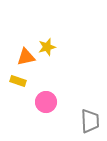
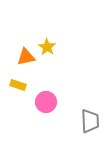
yellow star: rotated 24 degrees counterclockwise
yellow rectangle: moved 4 px down
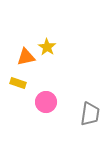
yellow rectangle: moved 2 px up
gray trapezoid: moved 7 px up; rotated 10 degrees clockwise
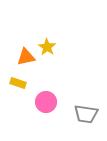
gray trapezoid: moved 4 px left; rotated 90 degrees clockwise
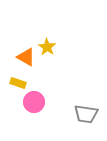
orange triangle: rotated 42 degrees clockwise
pink circle: moved 12 px left
